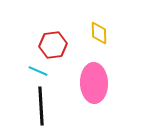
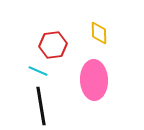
pink ellipse: moved 3 px up
black line: rotated 6 degrees counterclockwise
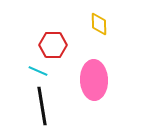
yellow diamond: moved 9 px up
red hexagon: rotated 8 degrees clockwise
black line: moved 1 px right
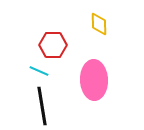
cyan line: moved 1 px right
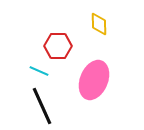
red hexagon: moved 5 px right, 1 px down
pink ellipse: rotated 24 degrees clockwise
black line: rotated 15 degrees counterclockwise
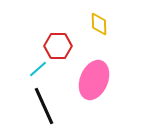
cyan line: moved 1 px left, 2 px up; rotated 66 degrees counterclockwise
black line: moved 2 px right
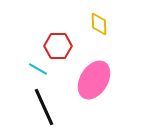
cyan line: rotated 72 degrees clockwise
pink ellipse: rotated 9 degrees clockwise
black line: moved 1 px down
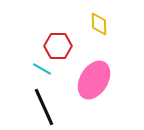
cyan line: moved 4 px right
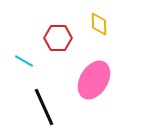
red hexagon: moved 8 px up
cyan line: moved 18 px left, 8 px up
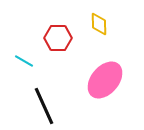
pink ellipse: moved 11 px right; rotated 9 degrees clockwise
black line: moved 1 px up
